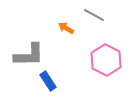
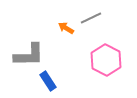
gray line: moved 3 px left, 3 px down; rotated 55 degrees counterclockwise
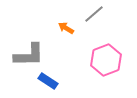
gray line: moved 3 px right, 4 px up; rotated 15 degrees counterclockwise
pink hexagon: rotated 12 degrees clockwise
blue rectangle: rotated 24 degrees counterclockwise
